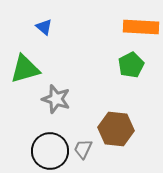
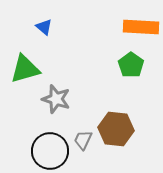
green pentagon: rotated 10 degrees counterclockwise
gray trapezoid: moved 9 px up
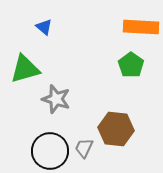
gray trapezoid: moved 1 px right, 8 px down
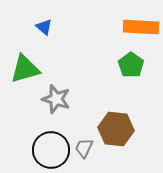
black circle: moved 1 px right, 1 px up
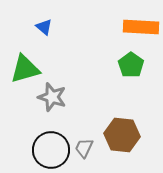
gray star: moved 4 px left, 2 px up
brown hexagon: moved 6 px right, 6 px down
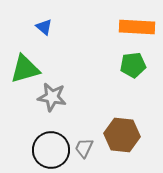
orange rectangle: moved 4 px left
green pentagon: moved 2 px right; rotated 30 degrees clockwise
gray star: rotated 8 degrees counterclockwise
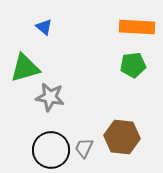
green triangle: moved 1 px up
gray star: moved 2 px left
brown hexagon: moved 2 px down
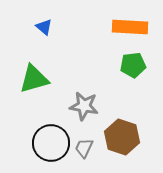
orange rectangle: moved 7 px left
green triangle: moved 9 px right, 11 px down
gray star: moved 34 px right, 9 px down
brown hexagon: rotated 12 degrees clockwise
black circle: moved 7 px up
